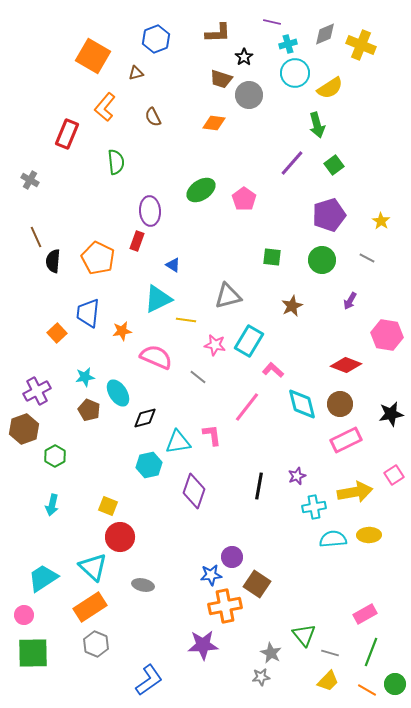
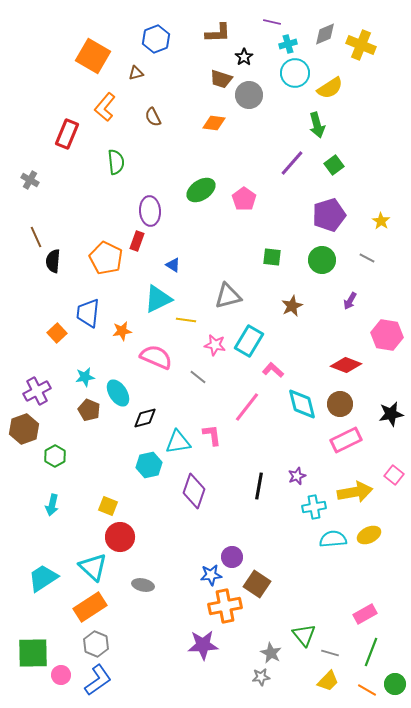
orange pentagon at (98, 258): moved 8 px right
pink square at (394, 475): rotated 18 degrees counterclockwise
yellow ellipse at (369, 535): rotated 25 degrees counterclockwise
pink circle at (24, 615): moved 37 px right, 60 px down
blue L-shape at (149, 680): moved 51 px left
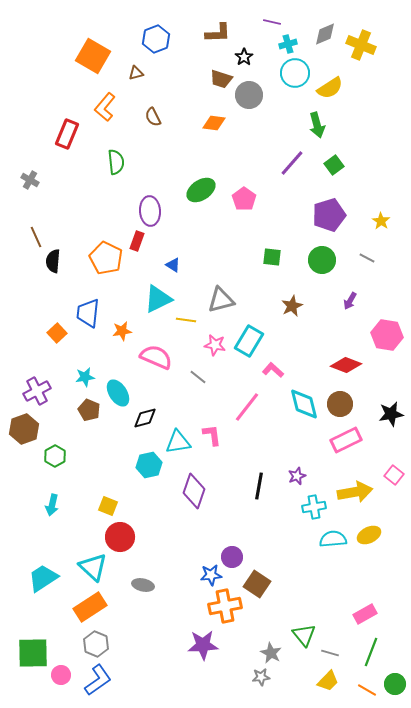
gray triangle at (228, 296): moved 7 px left, 4 px down
cyan diamond at (302, 404): moved 2 px right
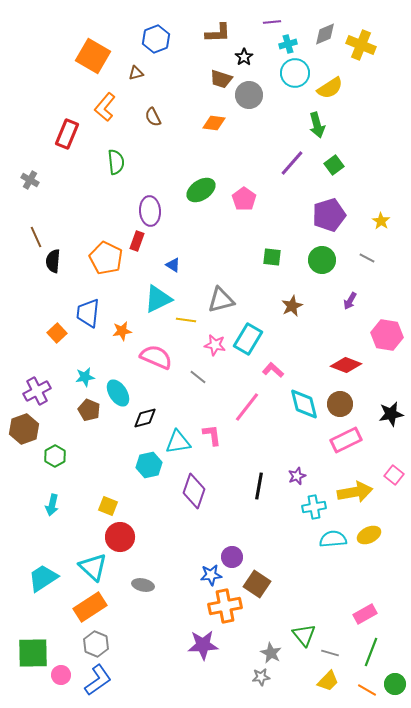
purple line at (272, 22): rotated 18 degrees counterclockwise
cyan rectangle at (249, 341): moved 1 px left, 2 px up
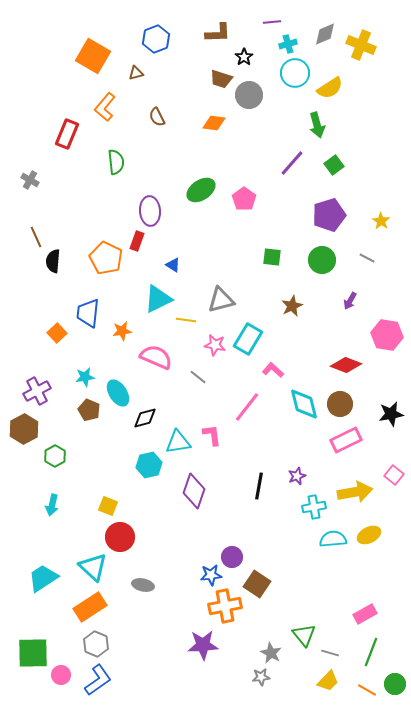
brown semicircle at (153, 117): moved 4 px right
brown hexagon at (24, 429): rotated 8 degrees counterclockwise
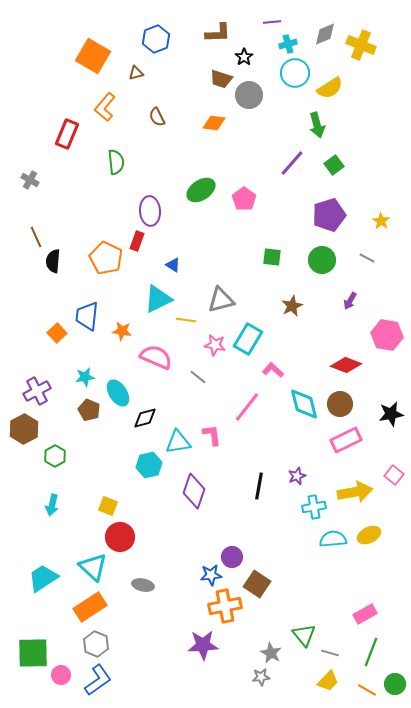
blue trapezoid at (88, 313): moved 1 px left, 3 px down
orange star at (122, 331): rotated 18 degrees clockwise
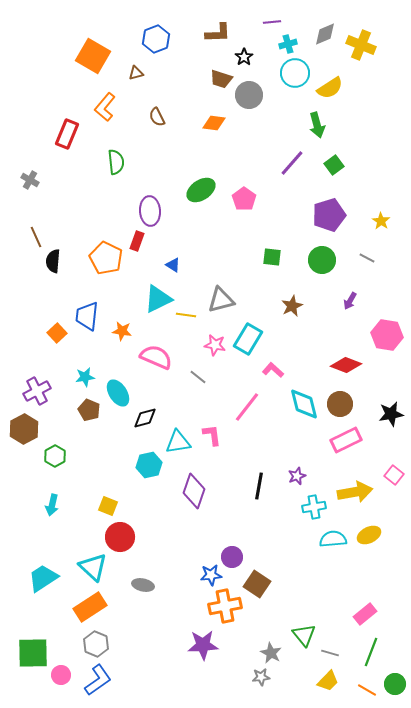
yellow line at (186, 320): moved 5 px up
pink rectangle at (365, 614): rotated 10 degrees counterclockwise
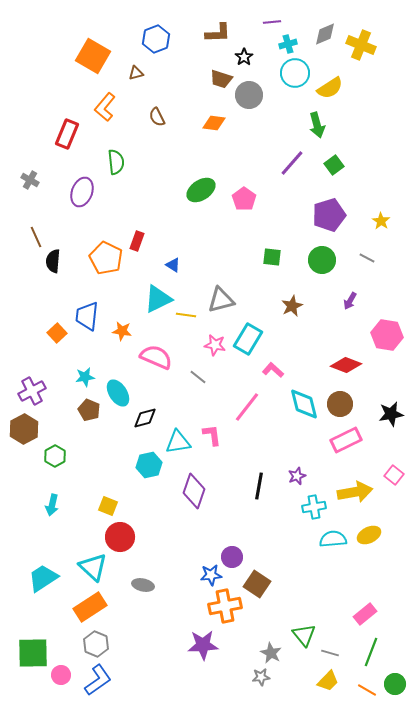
purple ellipse at (150, 211): moved 68 px left, 19 px up; rotated 24 degrees clockwise
purple cross at (37, 391): moved 5 px left
